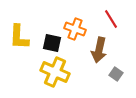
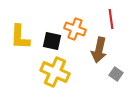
red line: rotated 24 degrees clockwise
yellow L-shape: moved 1 px right
black square: moved 2 px up
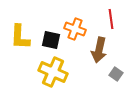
black square: moved 1 px left, 1 px up
yellow cross: moved 2 px left
